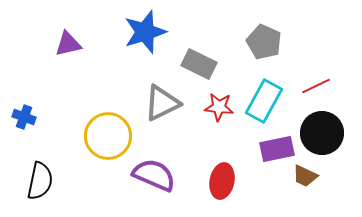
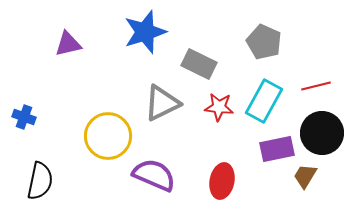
red line: rotated 12 degrees clockwise
brown trapezoid: rotated 96 degrees clockwise
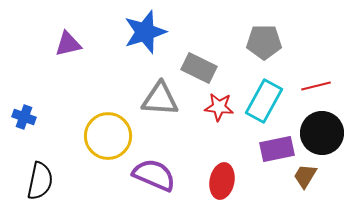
gray pentagon: rotated 24 degrees counterclockwise
gray rectangle: moved 4 px down
gray triangle: moved 2 px left, 4 px up; rotated 30 degrees clockwise
